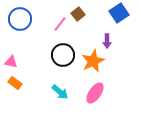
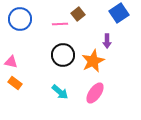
pink line: rotated 49 degrees clockwise
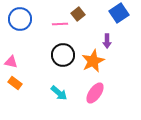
cyan arrow: moved 1 px left, 1 px down
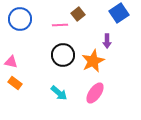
pink line: moved 1 px down
